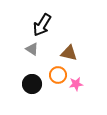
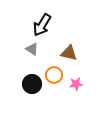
orange circle: moved 4 px left
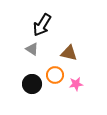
orange circle: moved 1 px right
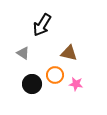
gray triangle: moved 9 px left, 4 px down
pink star: rotated 16 degrees clockwise
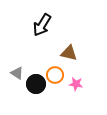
gray triangle: moved 6 px left, 20 px down
black circle: moved 4 px right
